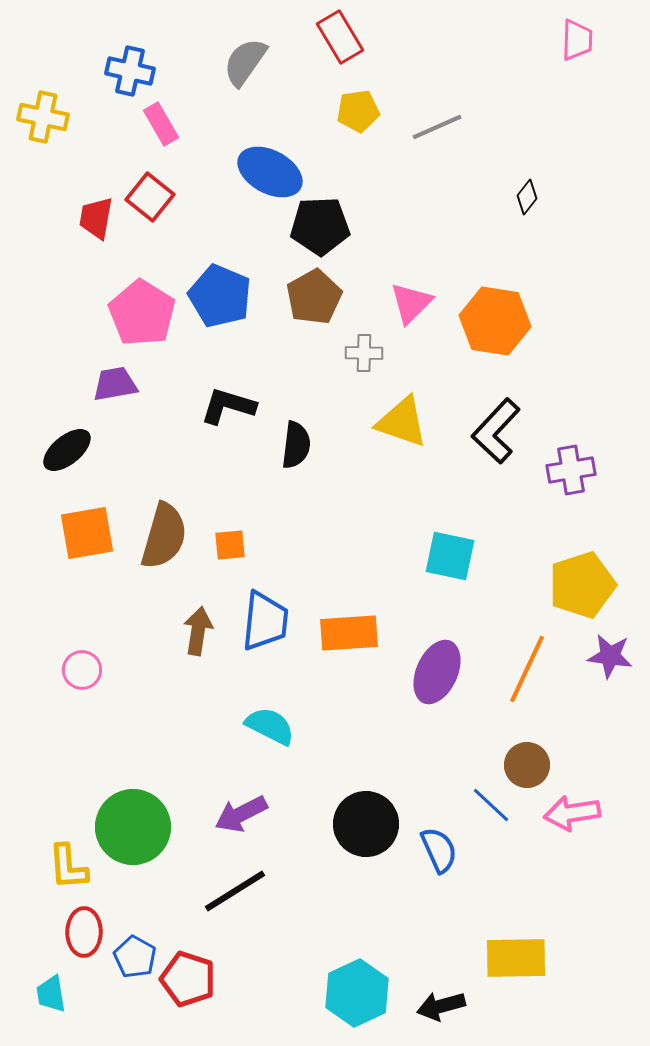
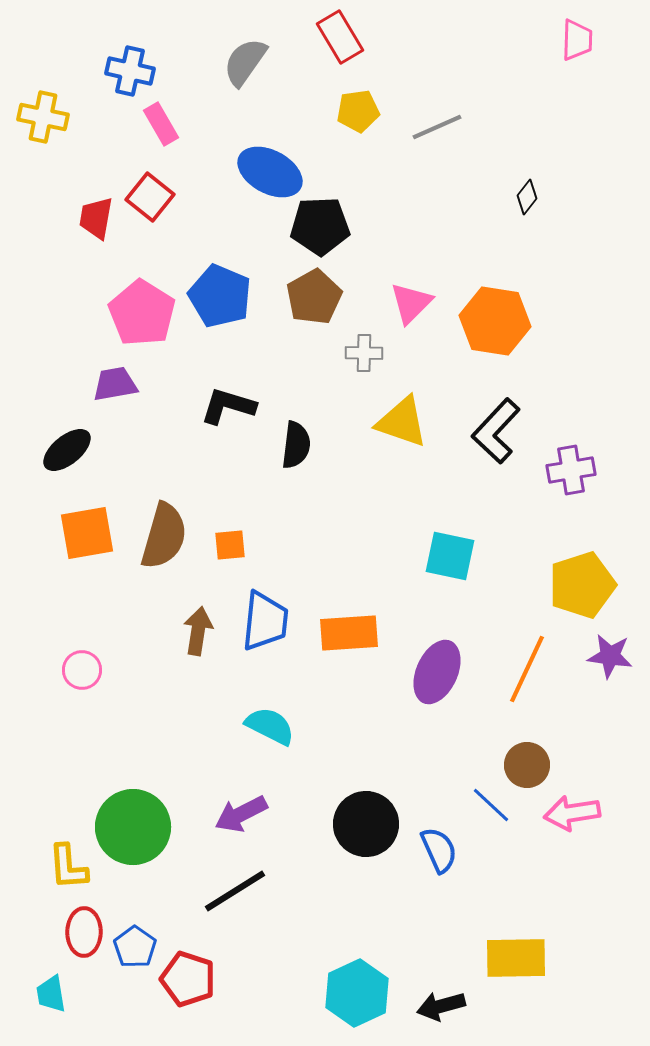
blue pentagon at (135, 957): moved 10 px up; rotated 6 degrees clockwise
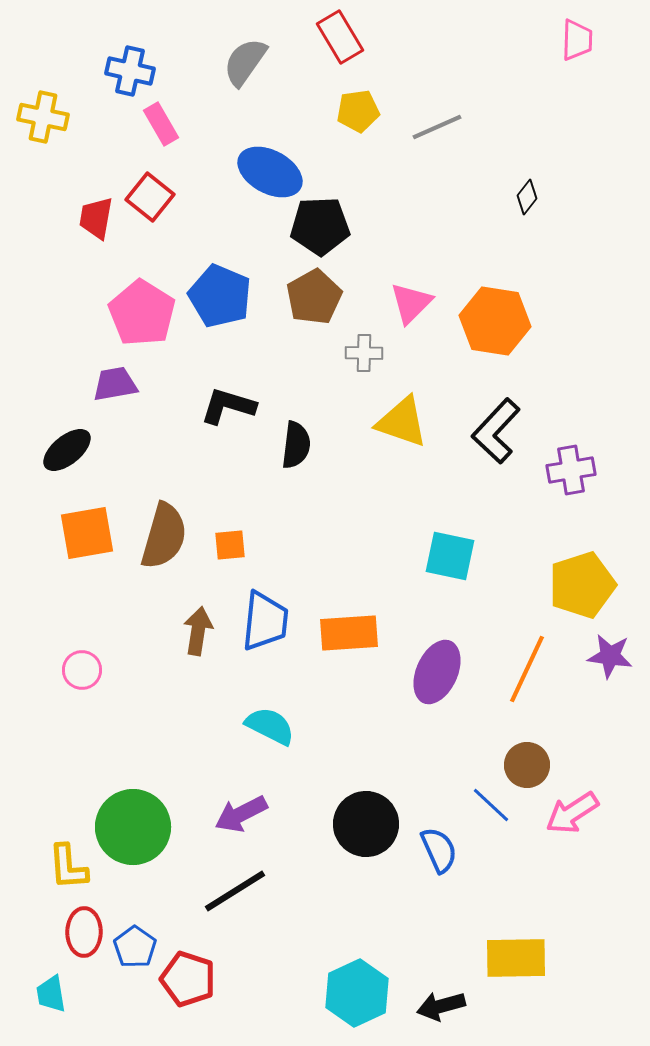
pink arrow at (572, 813): rotated 24 degrees counterclockwise
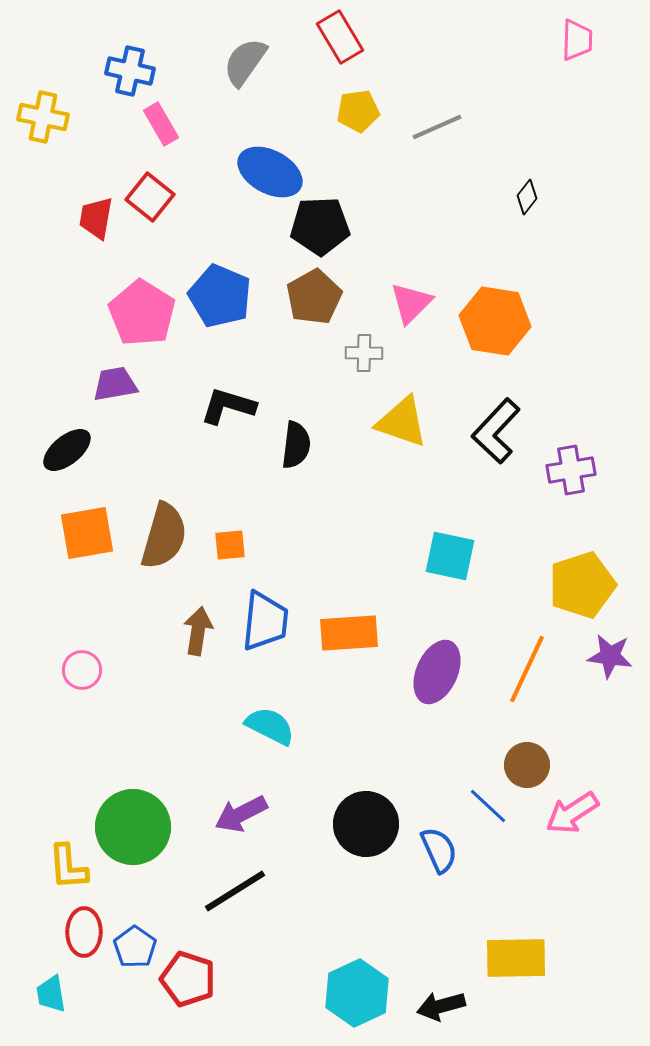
blue line at (491, 805): moved 3 px left, 1 px down
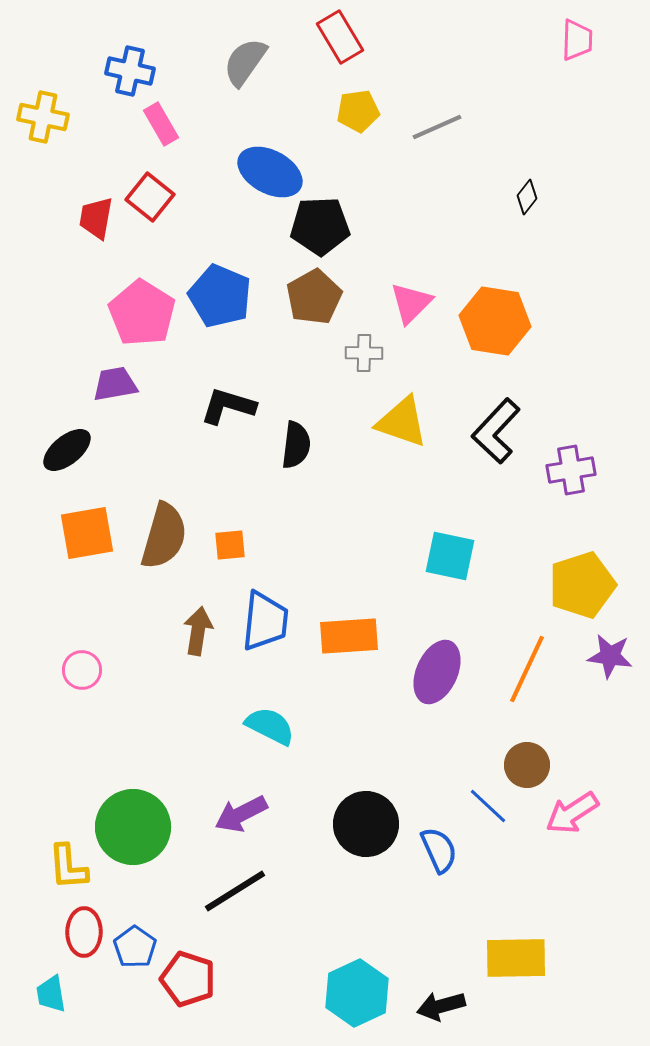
orange rectangle at (349, 633): moved 3 px down
